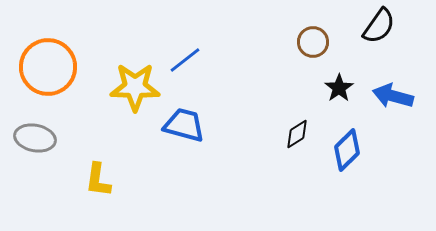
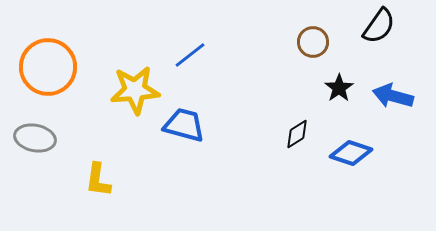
blue line: moved 5 px right, 5 px up
yellow star: moved 3 px down; rotated 6 degrees counterclockwise
blue diamond: moved 4 px right, 3 px down; rotated 63 degrees clockwise
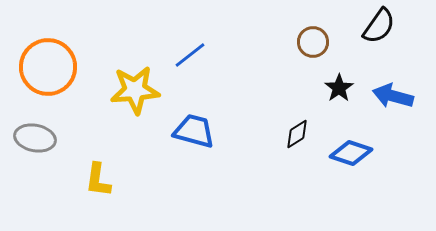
blue trapezoid: moved 10 px right, 6 px down
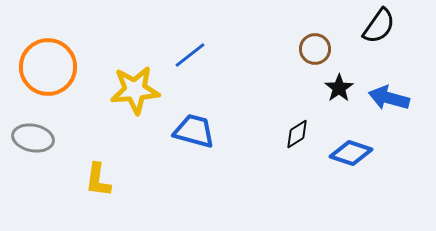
brown circle: moved 2 px right, 7 px down
blue arrow: moved 4 px left, 2 px down
gray ellipse: moved 2 px left
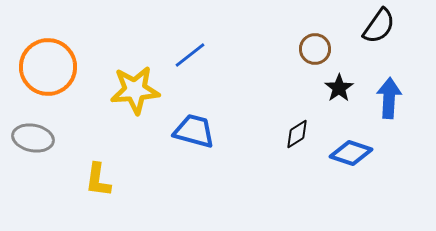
blue arrow: rotated 78 degrees clockwise
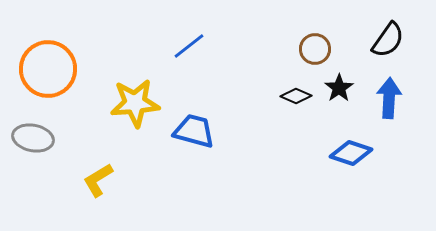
black semicircle: moved 9 px right, 14 px down
blue line: moved 1 px left, 9 px up
orange circle: moved 2 px down
yellow star: moved 13 px down
black diamond: moved 1 px left, 38 px up; rotated 56 degrees clockwise
yellow L-shape: rotated 51 degrees clockwise
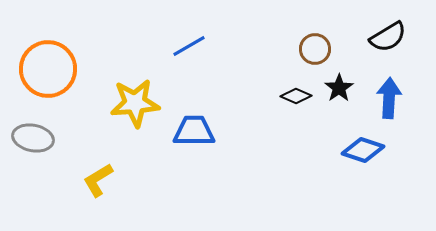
black semicircle: moved 3 px up; rotated 24 degrees clockwise
blue line: rotated 8 degrees clockwise
blue trapezoid: rotated 15 degrees counterclockwise
blue diamond: moved 12 px right, 3 px up
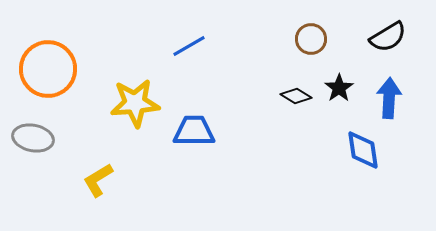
brown circle: moved 4 px left, 10 px up
black diamond: rotated 8 degrees clockwise
blue diamond: rotated 63 degrees clockwise
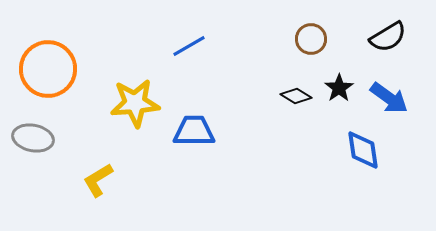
blue arrow: rotated 123 degrees clockwise
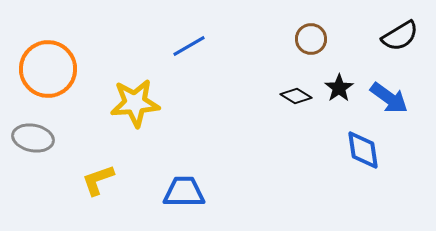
black semicircle: moved 12 px right, 1 px up
blue trapezoid: moved 10 px left, 61 px down
yellow L-shape: rotated 12 degrees clockwise
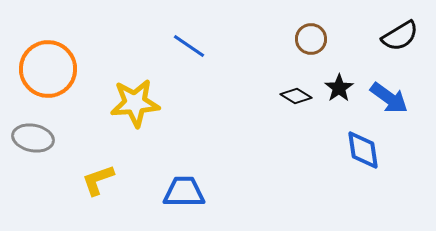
blue line: rotated 64 degrees clockwise
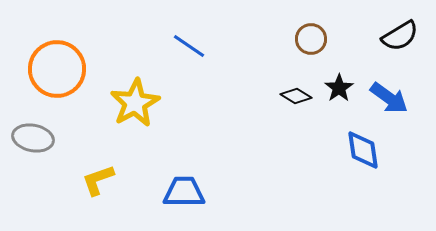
orange circle: moved 9 px right
yellow star: rotated 24 degrees counterclockwise
